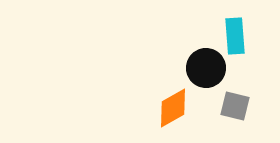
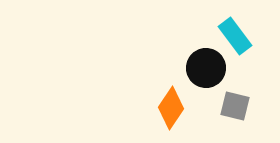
cyan rectangle: rotated 33 degrees counterclockwise
orange diamond: moved 2 px left; rotated 27 degrees counterclockwise
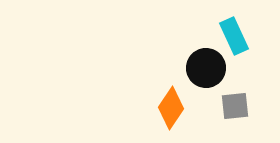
cyan rectangle: moved 1 px left; rotated 12 degrees clockwise
gray square: rotated 20 degrees counterclockwise
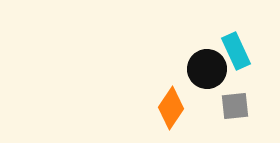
cyan rectangle: moved 2 px right, 15 px down
black circle: moved 1 px right, 1 px down
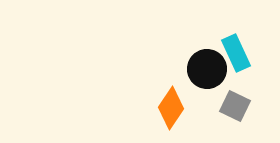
cyan rectangle: moved 2 px down
gray square: rotated 32 degrees clockwise
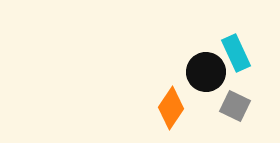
black circle: moved 1 px left, 3 px down
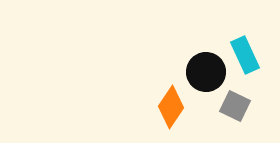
cyan rectangle: moved 9 px right, 2 px down
orange diamond: moved 1 px up
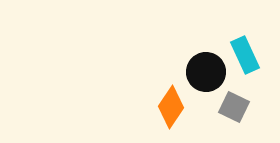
gray square: moved 1 px left, 1 px down
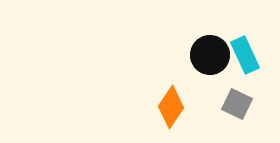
black circle: moved 4 px right, 17 px up
gray square: moved 3 px right, 3 px up
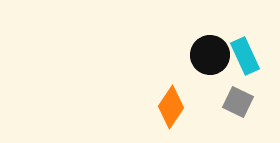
cyan rectangle: moved 1 px down
gray square: moved 1 px right, 2 px up
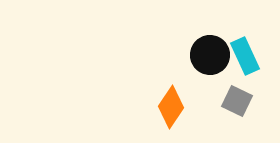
gray square: moved 1 px left, 1 px up
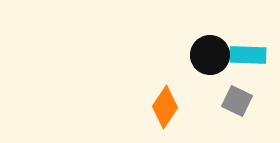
cyan rectangle: moved 3 px right, 1 px up; rotated 63 degrees counterclockwise
orange diamond: moved 6 px left
